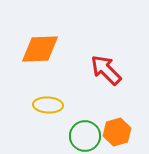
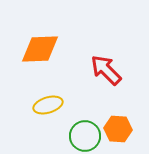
yellow ellipse: rotated 20 degrees counterclockwise
orange hexagon: moved 1 px right, 3 px up; rotated 20 degrees clockwise
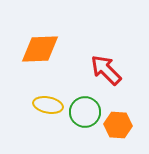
yellow ellipse: rotated 28 degrees clockwise
orange hexagon: moved 4 px up
green circle: moved 24 px up
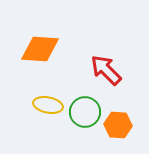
orange diamond: rotated 6 degrees clockwise
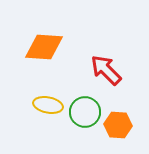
orange diamond: moved 4 px right, 2 px up
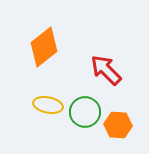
orange diamond: rotated 42 degrees counterclockwise
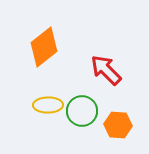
yellow ellipse: rotated 12 degrees counterclockwise
green circle: moved 3 px left, 1 px up
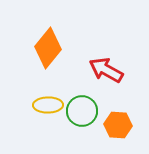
orange diamond: moved 4 px right, 1 px down; rotated 12 degrees counterclockwise
red arrow: rotated 16 degrees counterclockwise
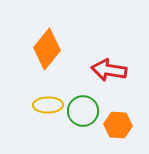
orange diamond: moved 1 px left, 1 px down
red arrow: moved 3 px right; rotated 20 degrees counterclockwise
green circle: moved 1 px right
